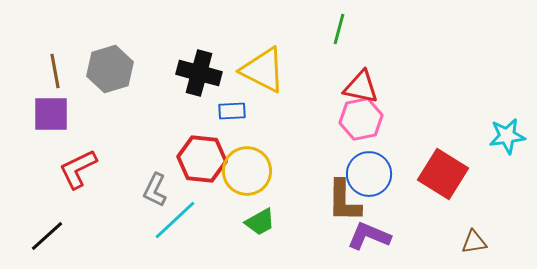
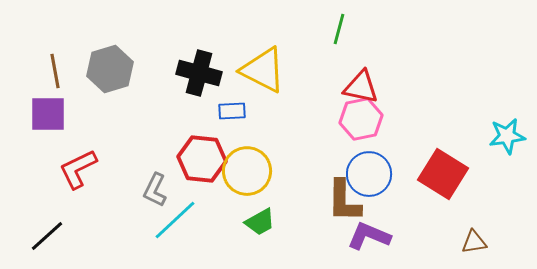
purple square: moved 3 px left
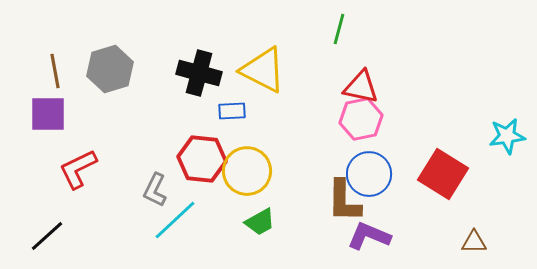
brown triangle: rotated 8 degrees clockwise
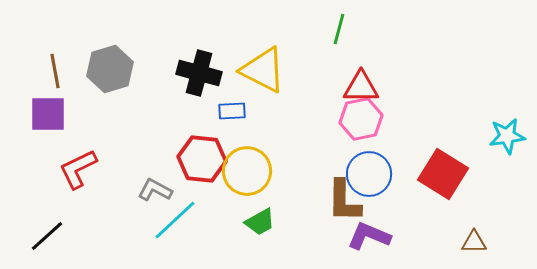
red triangle: rotated 12 degrees counterclockwise
gray L-shape: rotated 92 degrees clockwise
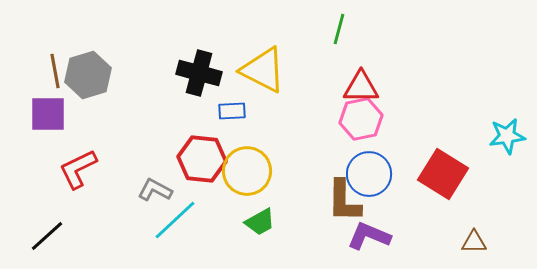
gray hexagon: moved 22 px left, 6 px down
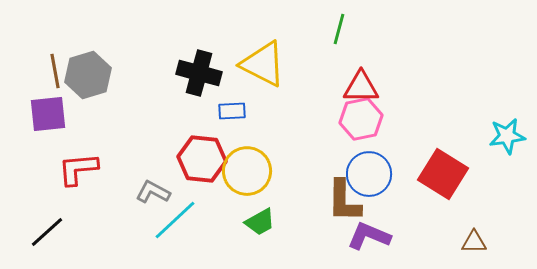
yellow triangle: moved 6 px up
purple square: rotated 6 degrees counterclockwise
red L-shape: rotated 21 degrees clockwise
gray L-shape: moved 2 px left, 2 px down
black line: moved 4 px up
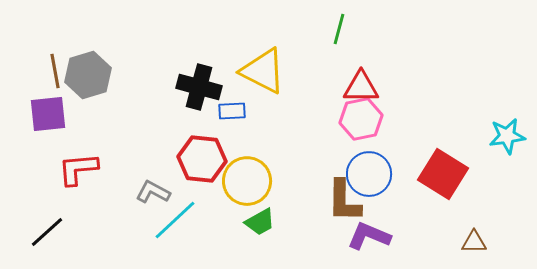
yellow triangle: moved 7 px down
black cross: moved 14 px down
yellow circle: moved 10 px down
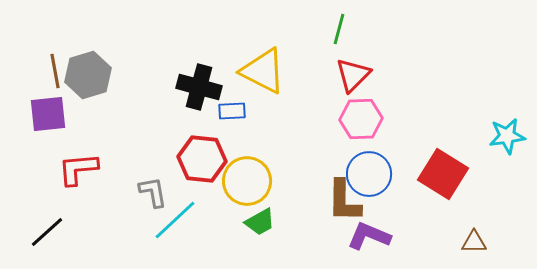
red triangle: moved 8 px left, 12 px up; rotated 45 degrees counterclockwise
pink hexagon: rotated 9 degrees clockwise
gray L-shape: rotated 52 degrees clockwise
